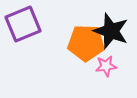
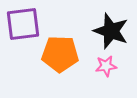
purple square: rotated 15 degrees clockwise
orange pentagon: moved 26 px left, 11 px down
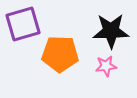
purple square: rotated 9 degrees counterclockwise
black star: rotated 21 degrees counterclockwise
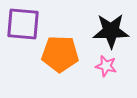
purple square: rotated 21 degrees clockwise
pink star: rotated 20 degrees clockwise
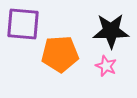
orange pentagon: rotated 6 degrees counterclockwise
pink star: rotated 10 degrees clockwise
